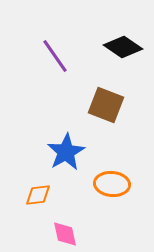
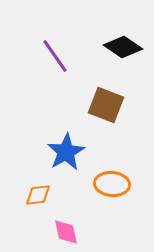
pink diamond: moved 1 px right, 2 px up
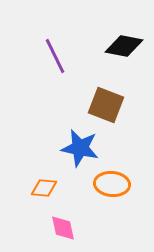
black diamond: moved 1 px right, 1 px up; rotated 24 degrees counterclockwise
purple line: rotated 9 degrees clockwise
blue star: moved 14 px right, 4 px up; rotated 30 degrees counterclockwise
orange diamond: moved 6 px right, 7 px up; rotated 12 degrees clockwise
pink diamond: moved 3 px left, 4 px up
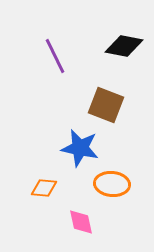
pink diamond: moved 18 px right, 6 px up
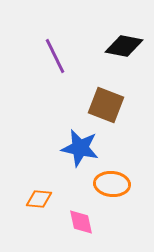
orange diamond: moved 5 px left, 11 px down
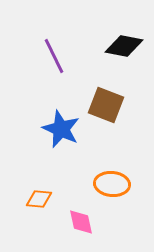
purple line: moved 1 px left
blue star: moved 19 px left, 19 px up; rotated 12 degrees clockwise
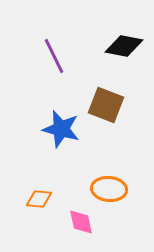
blue star: rotated 9 degrees counterclockwise
orange ellipse: moved 3 px left, 5 px down
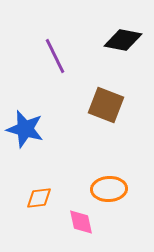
black diamond: moved 1 px left, 6 px up
purple line: moved 1 px right
blue star: moved 36 px left
orange ellipse: rotated 8 degrees counterclockwise
orange diamond: moved 1 px up; rotated 12 degrees counterclockwise
